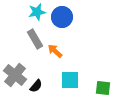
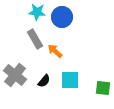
cyan star: rotated 18 degrees clockwise
black semicircle: moved 8 px right, 5 px up
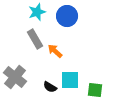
cyan star: rotated 24 degrees counterclockwise
blue circle: moved 5 px right, 1 px up
gray cross: moved 2 px down
black semicircle: moved 6 px right, 6 px down; rotated 80 degrees clockwise
green square: moved 8 px left, 2 px down
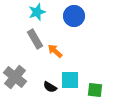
blue circle: moved 7 px right
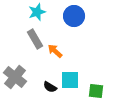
green square: moved 1 px right, 1 px down
